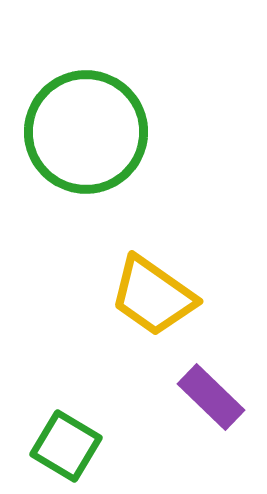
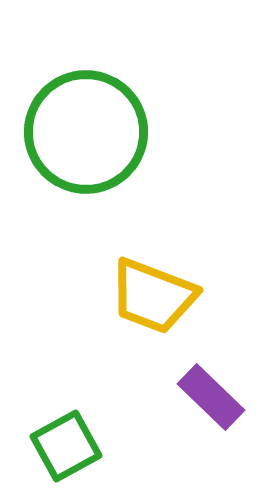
yellow trapezoid: rotated 14 degrees counterclockwise
green square: rotated 30 degrees clockwise
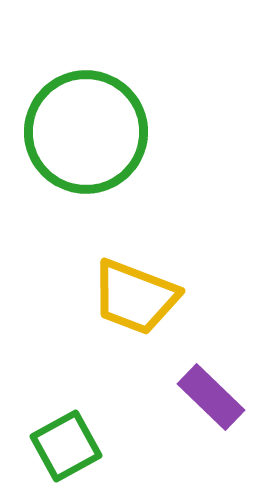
yellow trapezoid: moved 18 px left, 1 px down
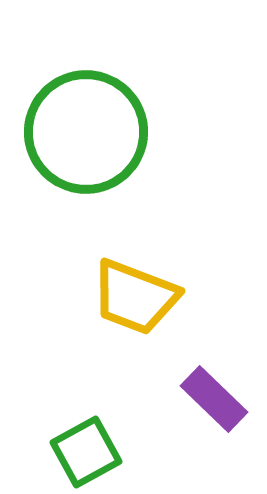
purple rectangle: moved 3 px right, 2 px down
green square: moved 20 px right, 6 px down
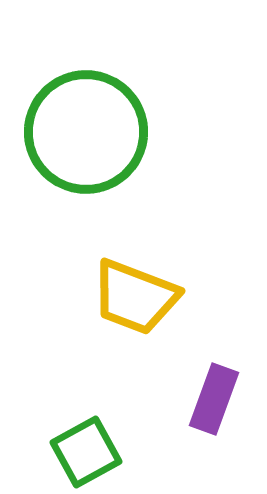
purple rectangle: rotated 66 degrees clockwise
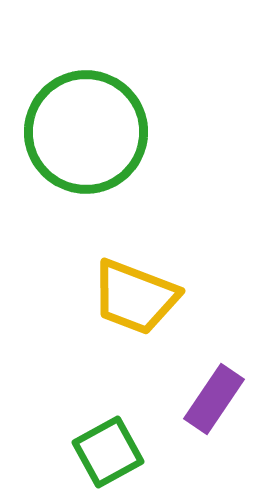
purple rectangle: rotated 14 degrees clockwise
green square: moved 22 px right
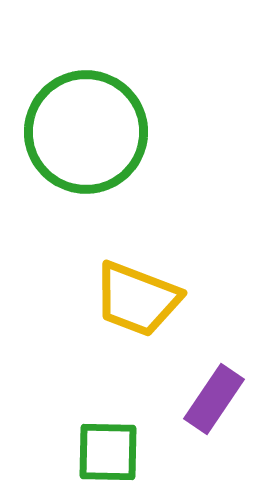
yellow trapezoid: moved 2 px right, 2 px down
green square: rotated 30 degrees clockwise
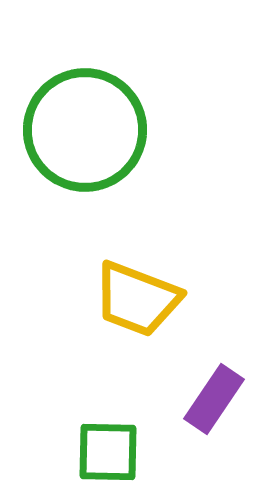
green circle: moved 1 px left, 2 px up
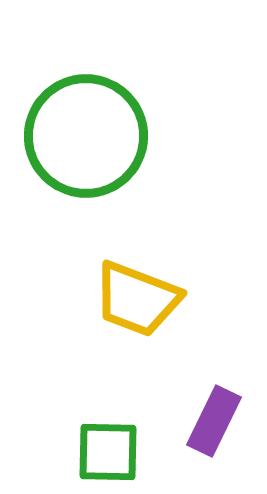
green circle: moved 1 px right, 6 px down
purple rectangle: moved 22 px down; rotated 8 degrees counterclockwise
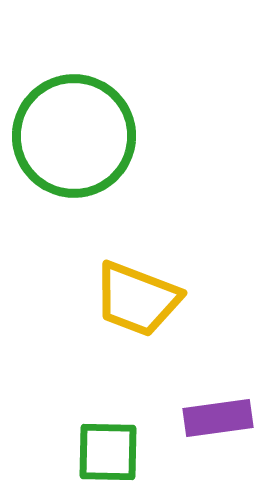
green circle: moved 12 px left
purple rectangle: moved 4 px right, 3 px up; rotated 56 degrees clockwise
